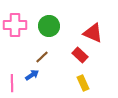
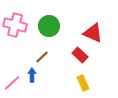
pink cross: rotated 15 degrees clockwise
blue arrow: rotated 56 degrees counterclockwise
pink line: rotated 48 degrees clockwise
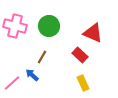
pink cross: moved 1 px down
brown line: rotated 16 degrees counterclockwise
blue arrow: rotated 48 degrees counterclockwise
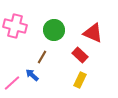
green circle: moved 5 px right, 4 px down
yellow rectangle: moved 3 px left, 3 px up; rotated 49 degrees clockwise
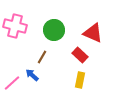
yellow rectangle: rotated 14 degrees counterclockwise
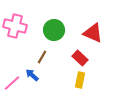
red rectangle: moved 3 px down
